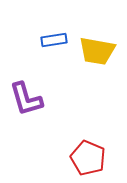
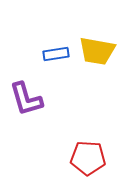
blue rectangle: moved 2 px right, 14 px down
red pentagon: rotated 20 degrees counterclockwise
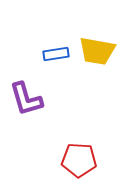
red pentagon: moved 9 px left, 2 px down
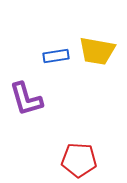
blue rectangle: moved 2 px down
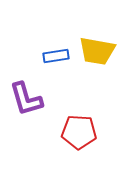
red pentagon: moved 28 px up
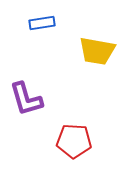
blue rectangle: moved 14 px left, 33 px up
red pentagon: moved 5 px left, 9 px down
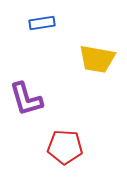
yellow trapezoid: moved 8 px down
red pentagon: moved 9 px left, 6 px down
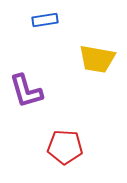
blue rectangle: moved 3 px right, 3 px up
purple L-shape: moved 8 px up
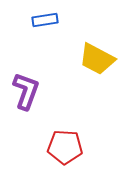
yellow trapezoid: rotated 18 degrees clockwise
purple L-shape: rotated 144 degrees counterclockwise
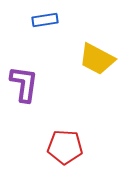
purple L-shape: moved 2 px left, 7 px up; rotated 12 degrees counterclockwise
